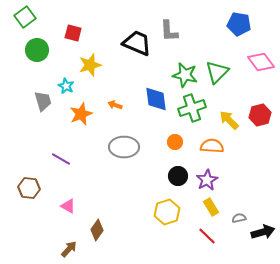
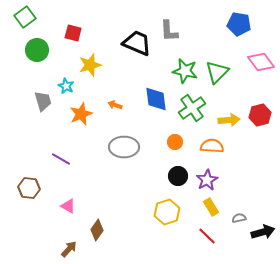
green star: moved 4 px up
green cross: rotated 16 degrees counterclockwise
yellow arrow: rotated 130 degrees clockwise
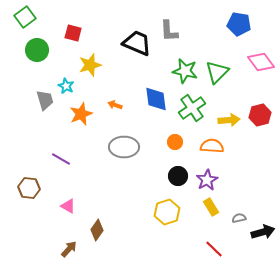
gray trapezoid: moved 2 px right, 1 px up
red line: moved 7 px right, 13 px down
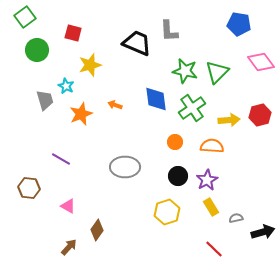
gray ellipse: moved 1 px right, 20 px down
gray semicircle: moved 3 px left
brown arrow: moved 2 px up
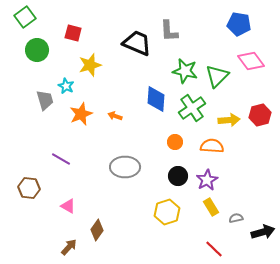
pink diamond: moved 10 px left, 1 px up
green triangle: moved 4 px down
blue diamond: rotated 12 degrees clockwise
orange arrow: moved 11 px down
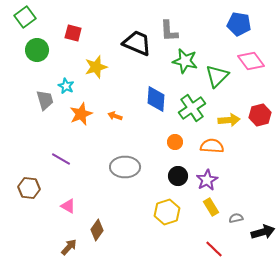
yellow star: moved 6 px right, 2 px down
green star: moved 10 px up
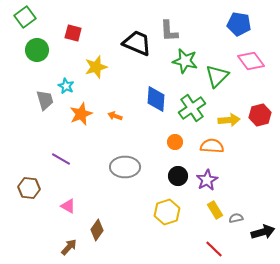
yellow rectangle: moved 4 px right, 3 px down
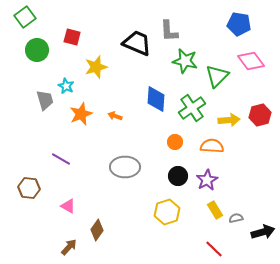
red square: moved 1 px left, 4 px down
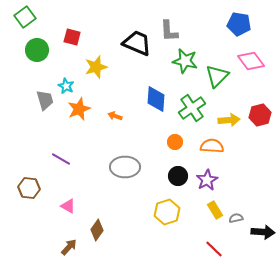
orange star: moved 2 px left, 5 px up
black arrow: rotated 20 degrees clockwise
